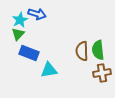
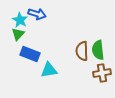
cyan star: rotated 14 degrees counterclockwise
blue rectangle: moved 1 px right, 1 px down
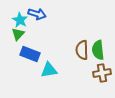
brown semicircle: moved 1 px up
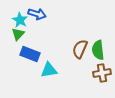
brown semicircle: moved 2 px left, 1 px up; rotated 24 degrees clockwise
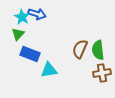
cyan star: moved 2 px right, 3 px up
